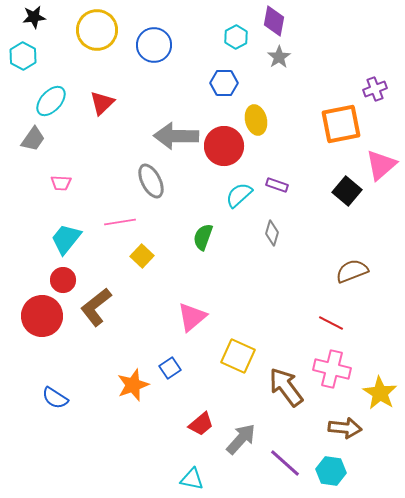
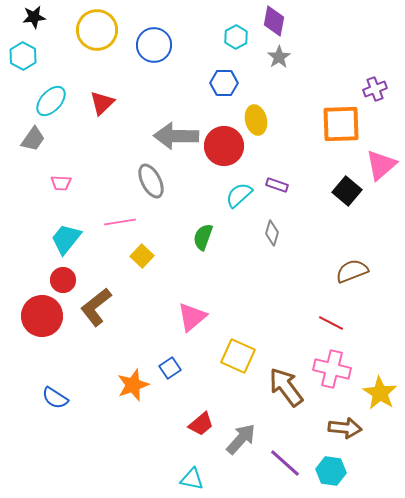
orange square at (341, 124): rotated 9 degrees clockwise
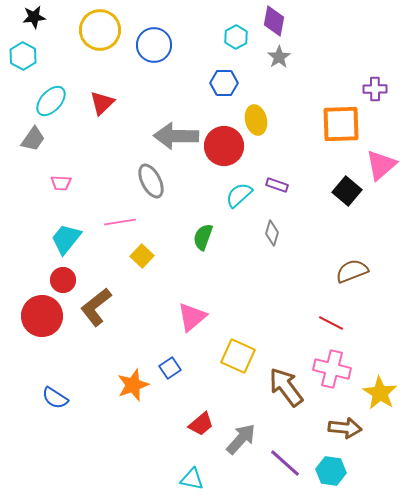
yellow circle at (97, 30): moved 3 px right
purple cross at (375, 89): rotated 20 degrees clockwise
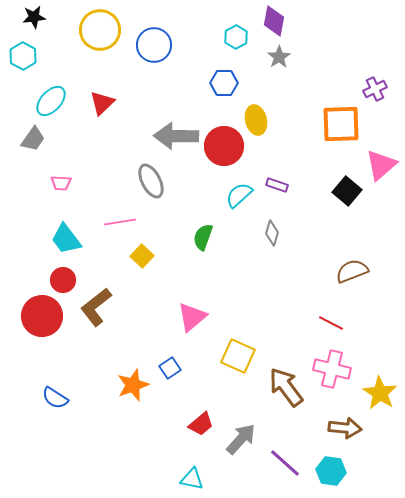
purple cross at (375, 89): rotated 25 degrees counterclockwise
cyan trapezoid at (66, 239): rotated 76 degrees counterclockwise
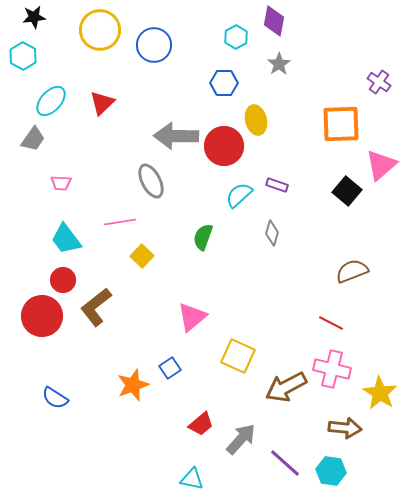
gray star at (279, 57): moved 7 px down
purple cross at (375, 89): moved 4 px right, 7 px up; rotated 30 degrees counterclockwise
brown arrow at (286, 387): rotated 81 degrees counterclockwise
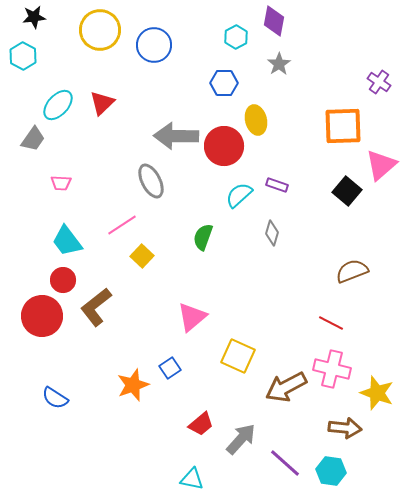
cyan ellipse at (51, 101): moved 7 px right, 4 px down
orange square at (341, 124): moved 2 px right, 2 px down
pink line at (120, 222): moved 2 px right, 3 px down; rotated 24 degrees counterclockwise
cyan trapezoid at (66, 239): moved 1 px right, 2 px down
yellow star at (380, 393): moved 3 px left; rotated 12 degrees counterclockwise
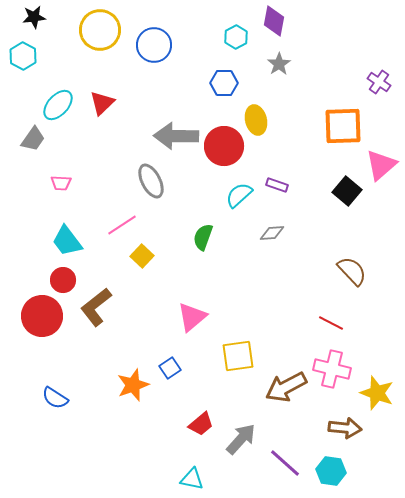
gray diamond at (272, 233): rotated 70 degrees clockwise
brown semicircle at (352, 271): rotated 68 degrees clockwise
yellow square at (238, 356): rotated 32 degrees counterclockwise
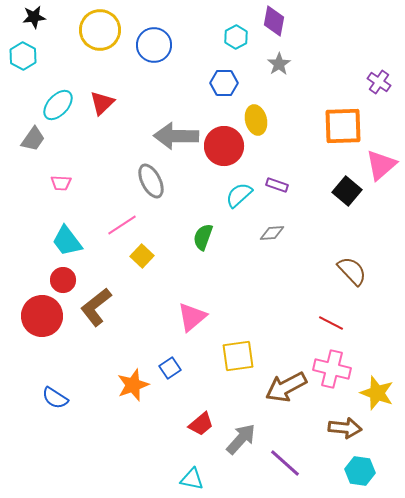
cyan hexagon at (331, 471): moved 29 px right
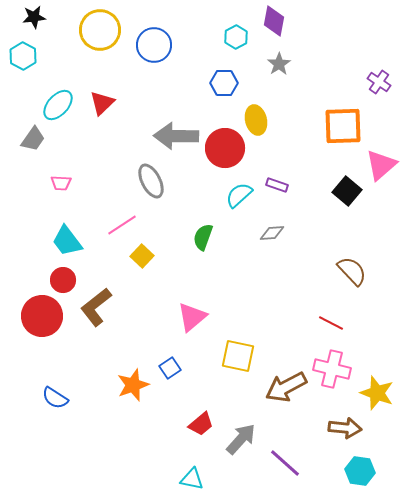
red circle at (224, 146): moved 1 px right, 2 px down
yellow square at (238, 356): rotated 20 degrees clockwise
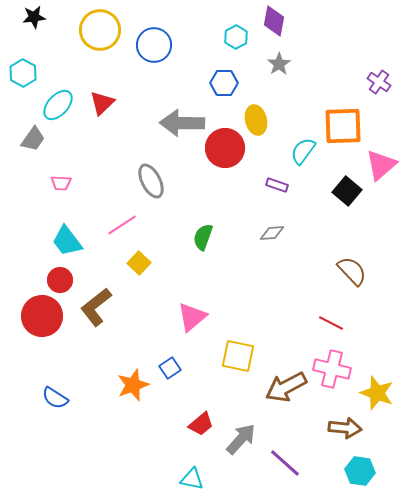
cyan hexagon at (23, 56): moved 17 px down
gray arrow at (176, 136): moved 6 px right, 13 px up
cyan semicircle at (239, 195): moved 64 px right, 44 px up; rotated 12 degrees counterclockwise
yellow square at (142, 256): moved 3 px left, 7 px down
red circle at (63, 280): moved 3 px left
